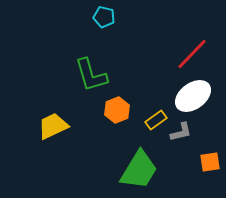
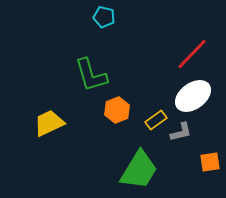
yellow trapezoid: moved 4 px left, 3 px up
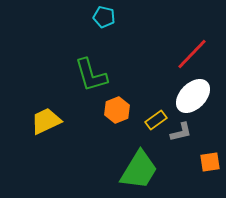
white ellipse: rotated 9 degrees counterclockwise
yellow trapezoid: moved 3 px left, 2 px up
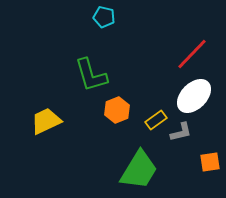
white ellipse: moved 1 px right
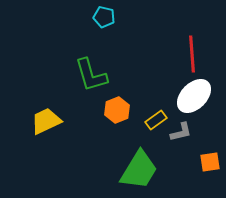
red line: rotated 48 degrees counterclockwise
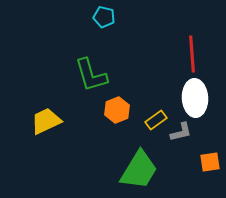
white ellipse: moved 1 px right, 2 px down; rotated 48 degrees counterclockwise
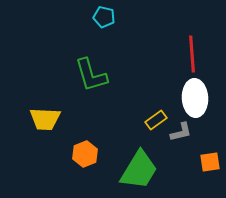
orange hexagon: moved 32 px left, 44 px down
yellow trapezoid: moved 1 px left, 2 px up; rotated 152 degrees counterclockwise
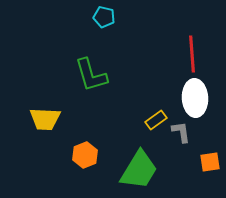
gray L-shape: rotated 85 degrees counterclockwise
orange hexagon: moved 1 px down
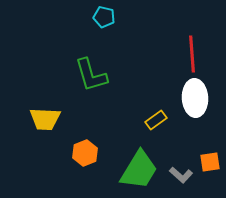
gray L-shape: moved 43 px down; rotated 140 degrees clockwise
orange hexagon: moved 2 px up
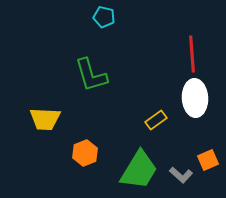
orange square: moved 2 px left, 2 px up; rotated 15 degrees counterclockwise
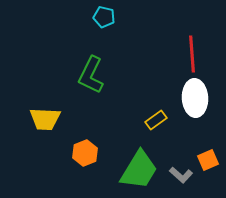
green L-shape: rotated 42 degrees clockwise
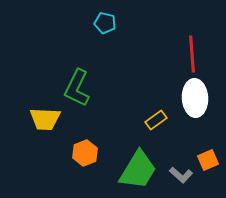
cyan pentagon: moved 1 px right, 6 px down
green L-shape: moved 14 px left, 13 px down
green trapezoid: moved 1 px left
